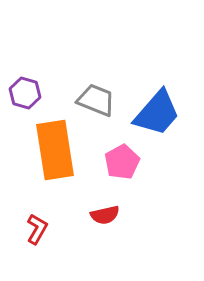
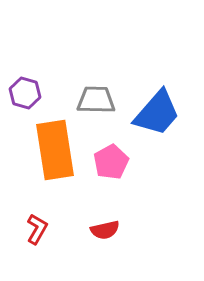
gray trapezoid: rotated 21 degrees counterclockwise
pink pentagon: moved 11 px left
red semicircle: moved 15 px down
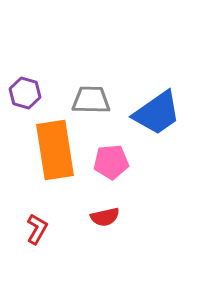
gray trapezoid: moved 5 px left
blue trapezoid: rotated 14 degrees clockwise
pink pentagon: rotated 24 degrees clockwise
red semicircle: moved 13 px up
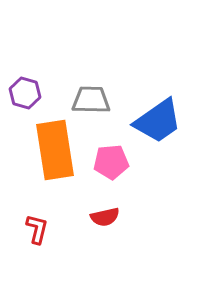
blue trapezoid: moved 1 px right, 8 px down
red L-shape: rotated 16 degrees counterclockwise
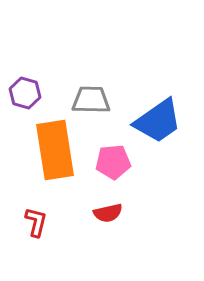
pink pentagon: moved 2 px right
red semicircle: moved 3 px right, 4 px up
red L-shape: moved 1 px left, 7 px up
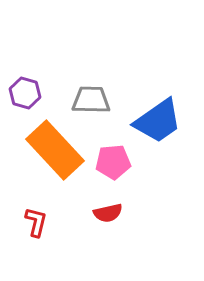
orange rectangle: rotated 34 degrees counterclockwise
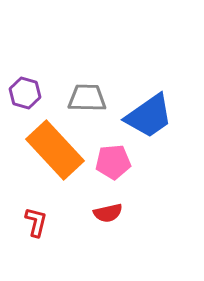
gray trapezoid: moved 4 px left, 2 px up
blue trapezoid: moved 9 px left, 5 px up
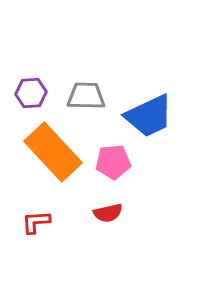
purple hexagon: moved 6 px right; rotated 20 degrees counterclockwise
gray trapezoid: moved 1 px left, 2 px up
blue trapezoid: rotated 10 degrees clockwise
orange rectangle: moved 2 px left, 2 px down
red L-shape: rotated 108 degrees counterclockwise
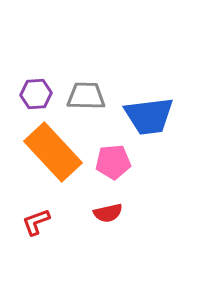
purple hexagon: moved 5 px right, 1 px down
blue trapezoid: rotated 18 degrees clockwise
red L-shape: rotated 16 degrees counterclockwise
